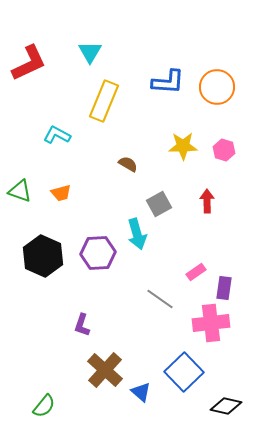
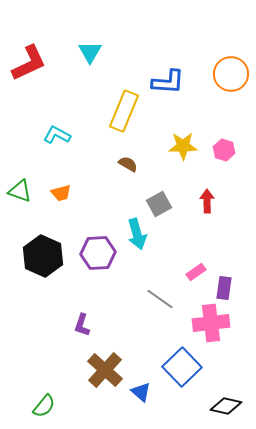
orange circle: moved 14 px right, 13 px up
yellow rectangle: moved 20 px right, 10 px down
blue square: moved 2 px left, 5 px up
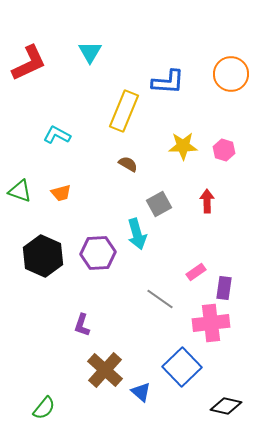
green semicircle: moved 2 px down
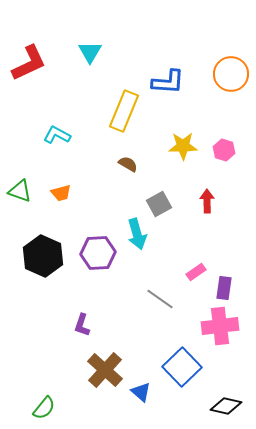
pink cross: moved 9 px right, 3 px down
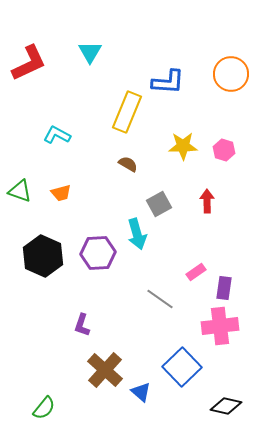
yellow rectangle: moved 3 px right, 1 px down
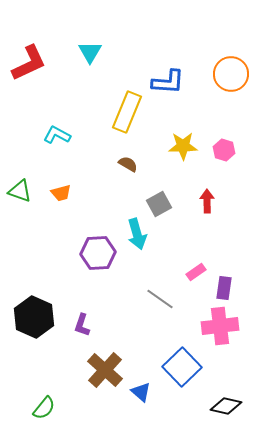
black hexagon: moved 9 px left, 61 px down
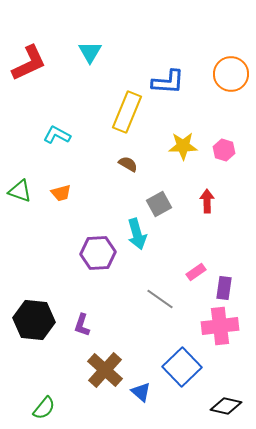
black hexagon: moved 3 px down; rotated 18 degrees counterclockwise
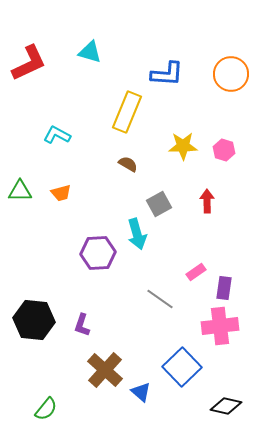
cyan triangle: rotated 45 degrees counterclockwise
blue L-shape: moved 1 px left, 8 px up
green triangle: rotated 20 degrees counterclockwise
green semicircle: moved 2 px right, 1 px down
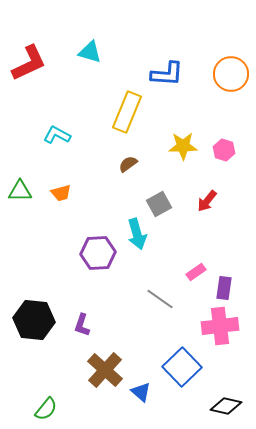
brown semicircle: rotated 66 degrees counterclockwise
red arrow: rotated 140 degrees counterclockwise
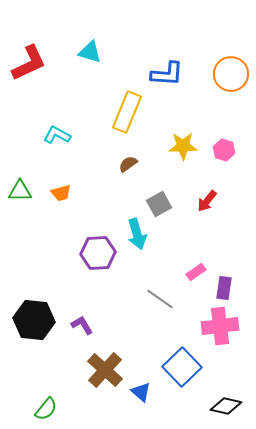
purple L-shape: rotated 130 degrees clockwise
